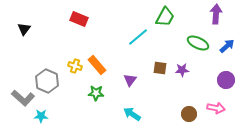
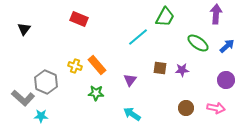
green ellipse: rotated 10 degrees clockwise
gray hexagon: moved 1 px left, 1 px down
brown circle: moved 3 px left, 6 px up
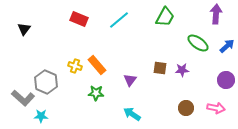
cyan line: moved 19 px left, 17 px up
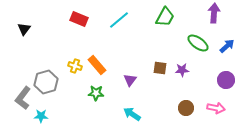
purple arrow: moved 2 px left, 1 px up
gray hexagon: rotated 20 degrees clockwise
gray L-shape: rotated 85 degrees clockwise
